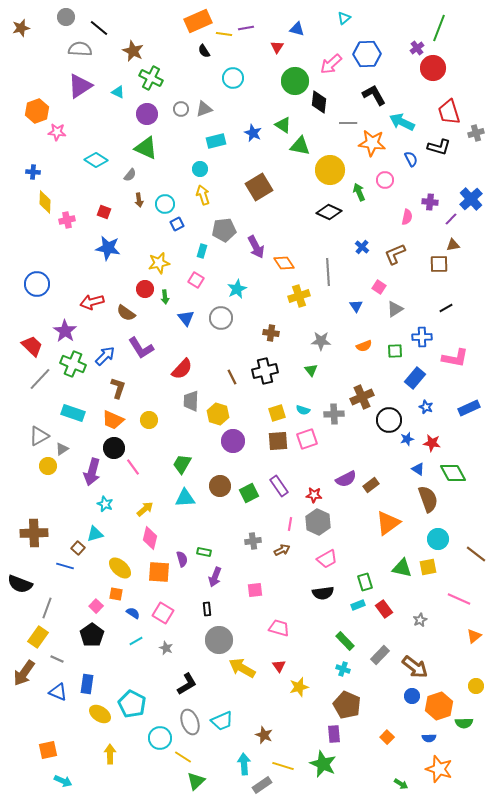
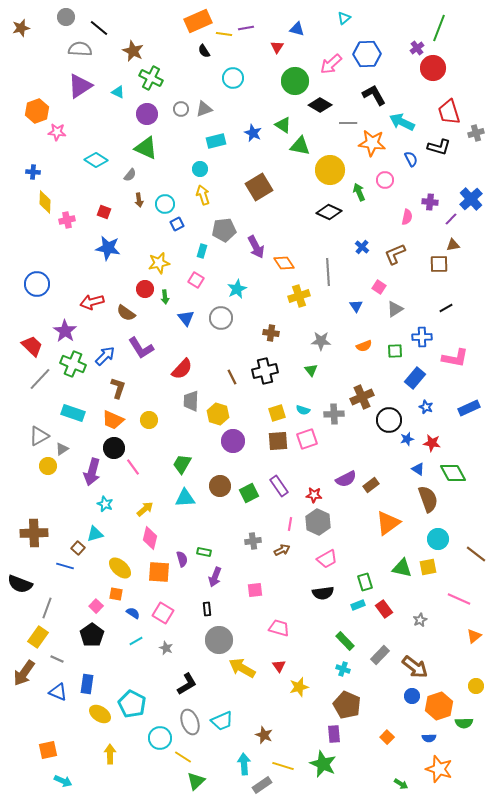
black diamond at (319, 102): moved 1 px right, 3 px down; rotated 65 degrees counterclockwise
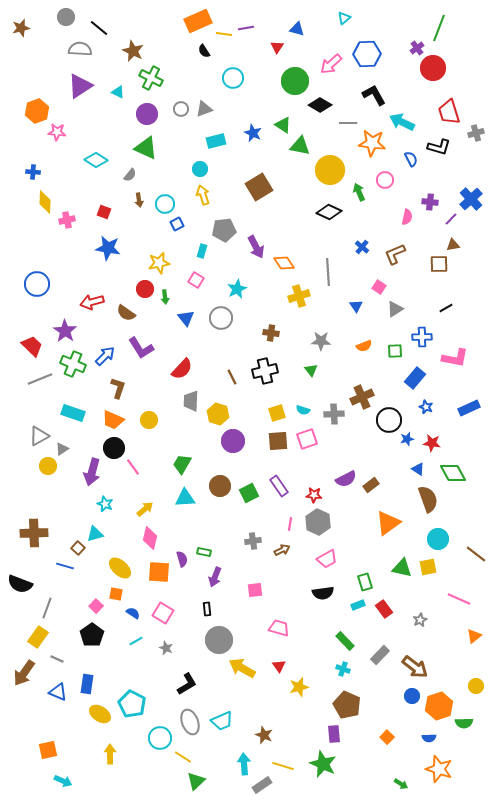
gray line at (40, 379): rotated 25 degrees clockwise
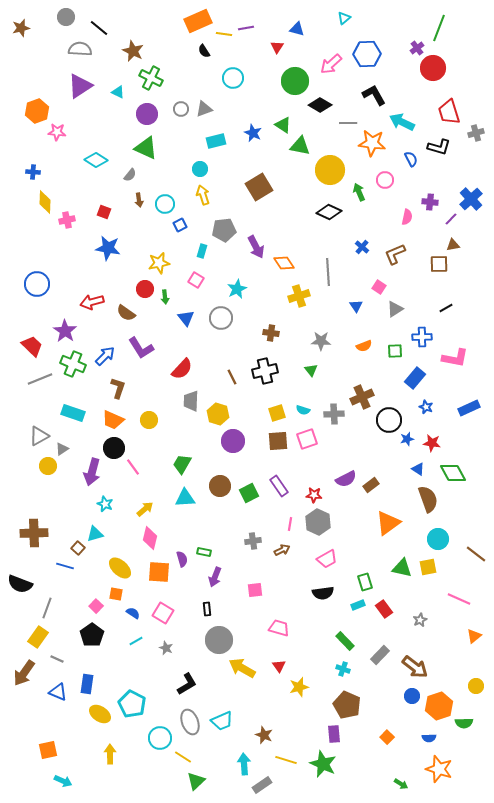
blue square at (177, 224): moved 3 px right, 1 px down
yellow line at (283, 766): moved 3 px right, 6 px up
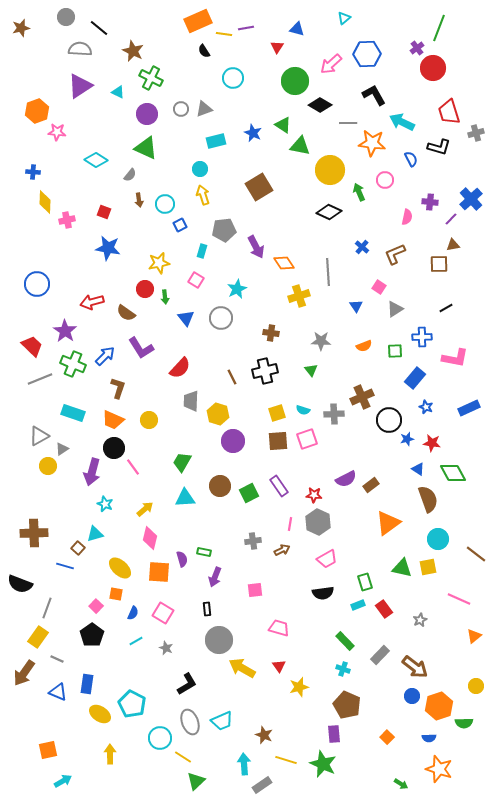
red semicircle at (182, 369): moved 2 px left, 1 px up
green trapezoid at (182, 464): moved 2 px up
blue semicircle at (133, 613): rotated 80 degrees clockwise
cyan arrow at (63, 781): rotated 54 degrees counterclockwise
